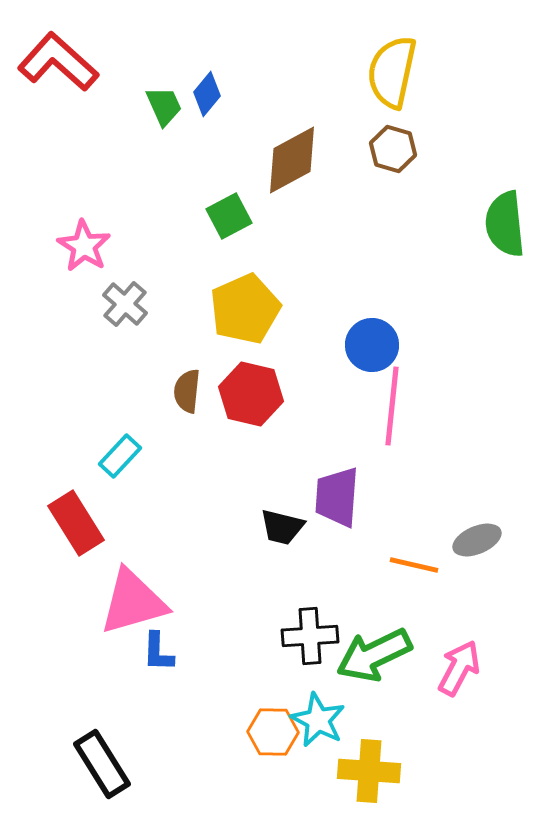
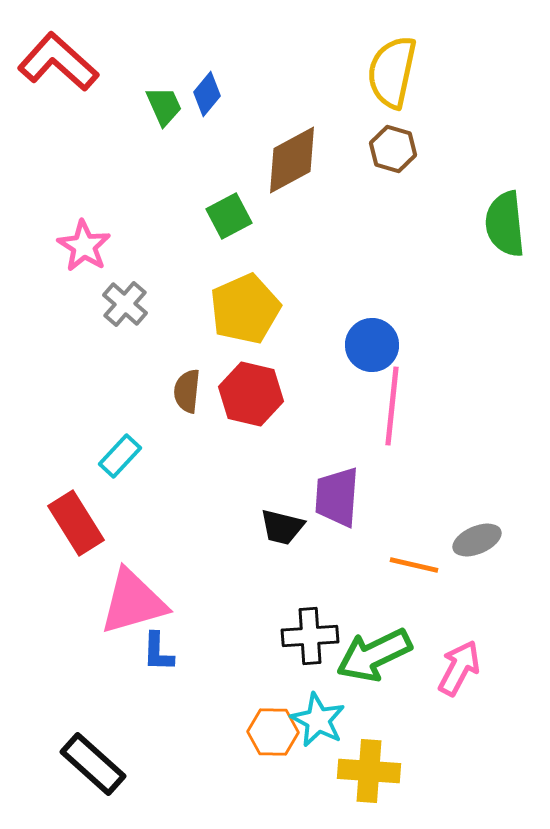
black rectangle: moved 9 px left; rotated 16 degrees counterclockwise
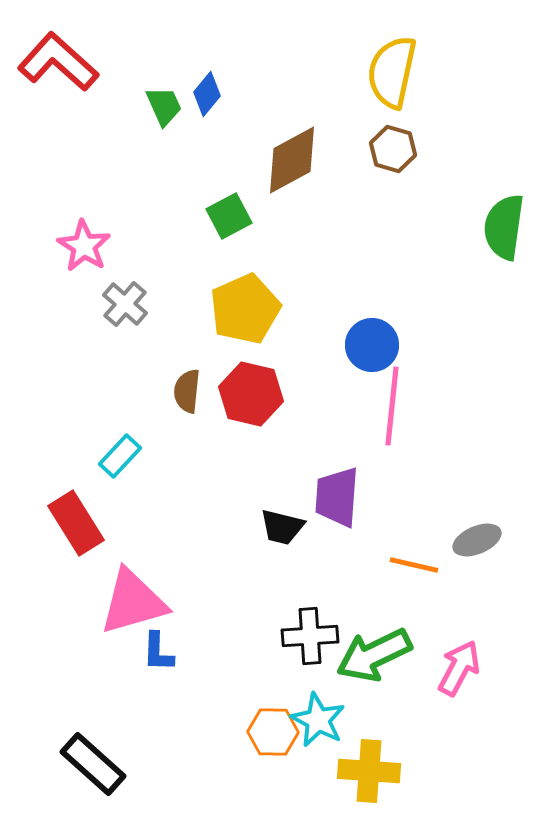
green semicircle: moved 1 px left, 3 px down; rotated 14 degrees clockwise
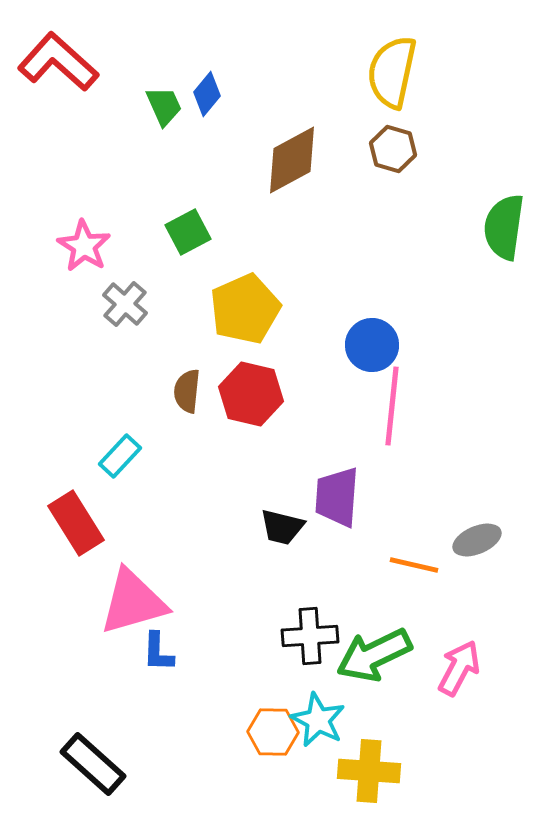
green square: moved 41 px left, 16 px down
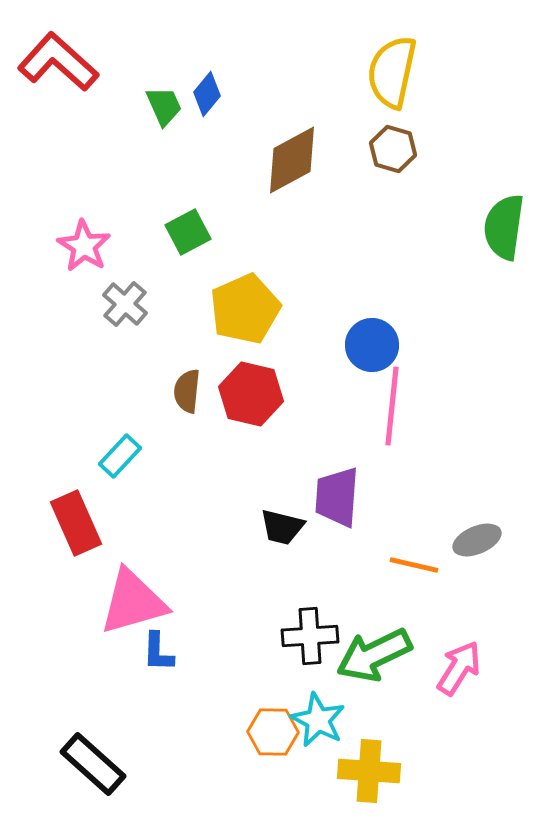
red rectangle: rotated 8 degrees clockwise
pink arrow: rotated 4 degrees clockwise
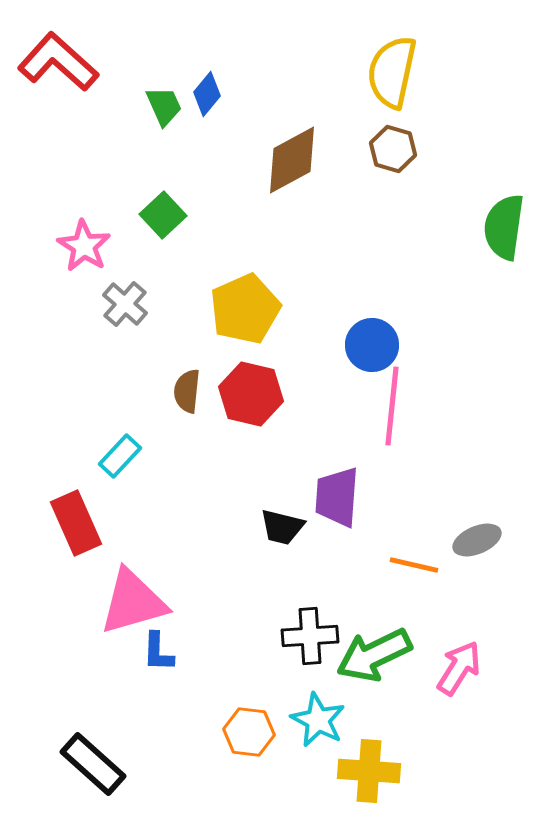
green square: moved 25 px left, 17 px up; rotated 15 degrees counterclockwise
orange hexagon: moved 24 px left; rotated 6 degrees clockwise
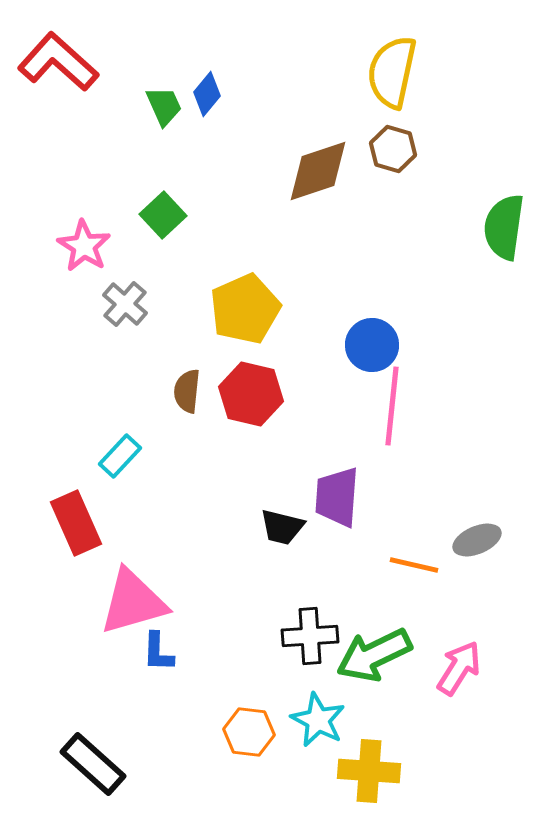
brown diamond: moved 26 px right, 11 px down; rotated 10 degrees clockwise
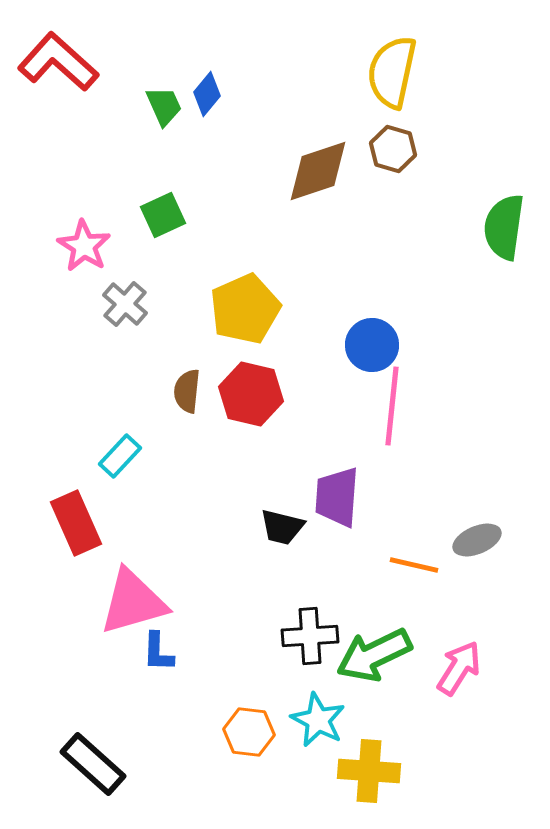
green square: rotated 18 degrees clockwise
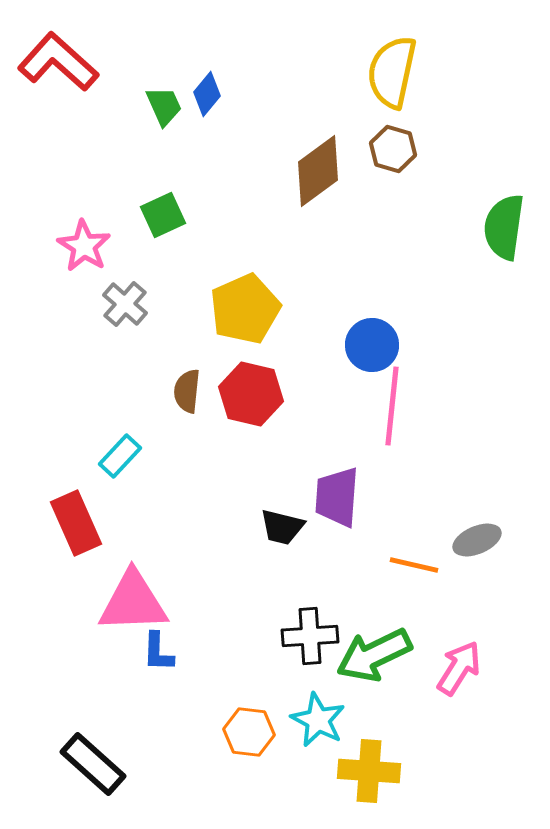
brown diamond: rotated 18 degrees counterclockwise
pink triangle: rotated 14 degrees clockwise
